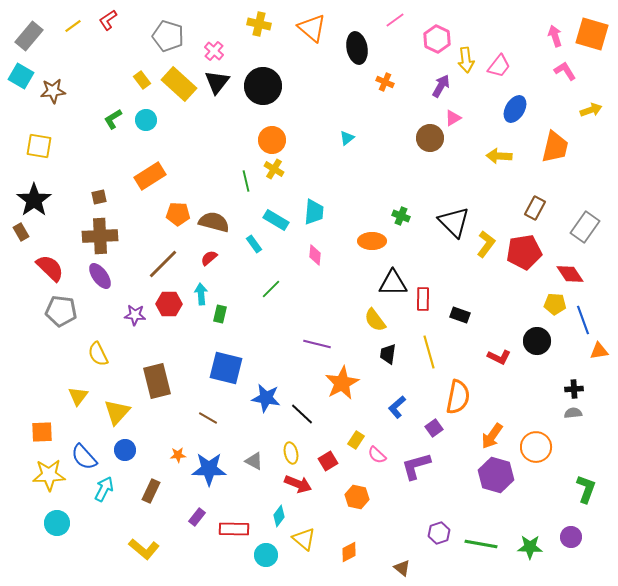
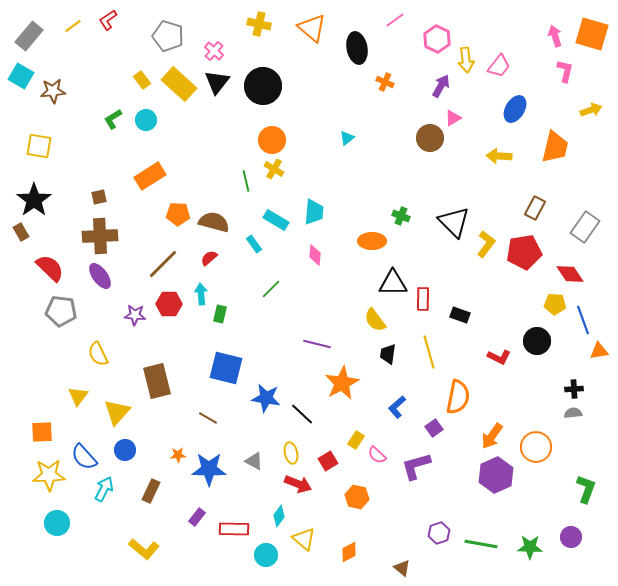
pink L-shape at (565, 71): rotated 45 degrees clockwise
purple hexagon at (496, 475): rotated 20 degrees clockwise
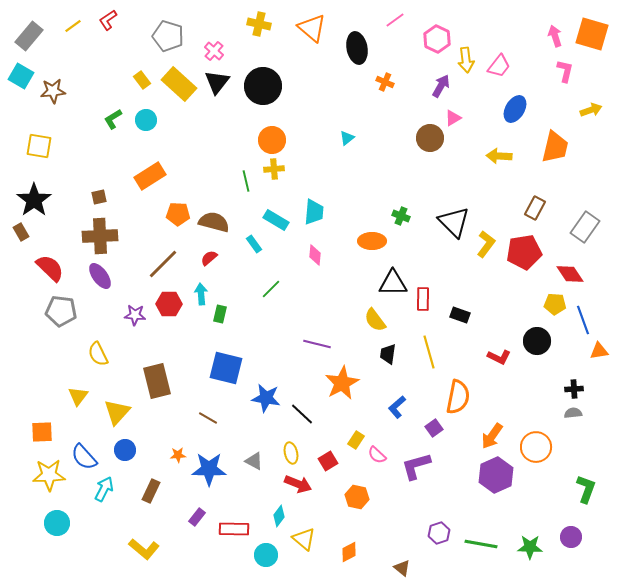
yellow cross at (274, 169): rotated 36 degrees counterclockwise
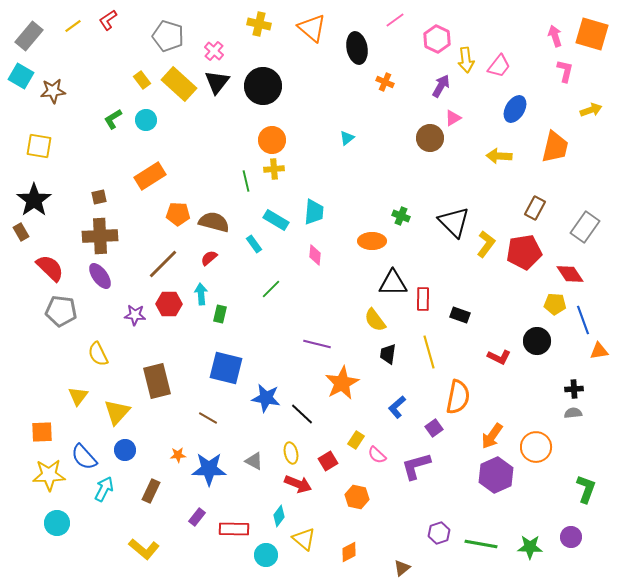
brown triangle at (402, 568): rotated 42 degrees clockwise
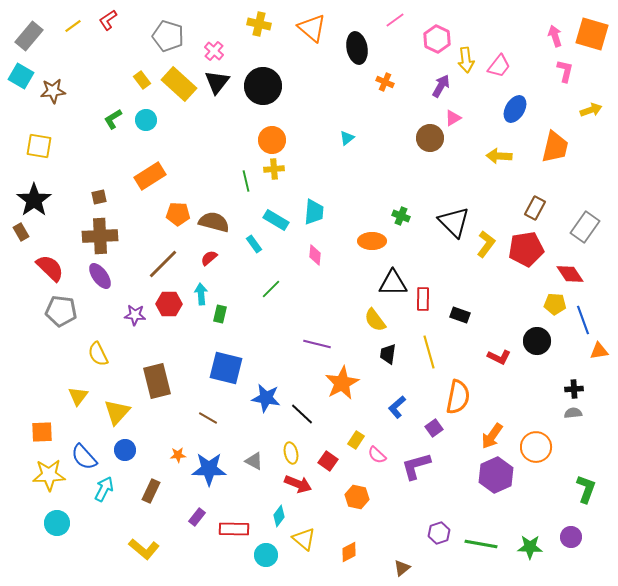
red pentagon at (524, 252): moved 2 px right, 3 px up
red square at (328, 461): rotated 24 degrees counterclockwise
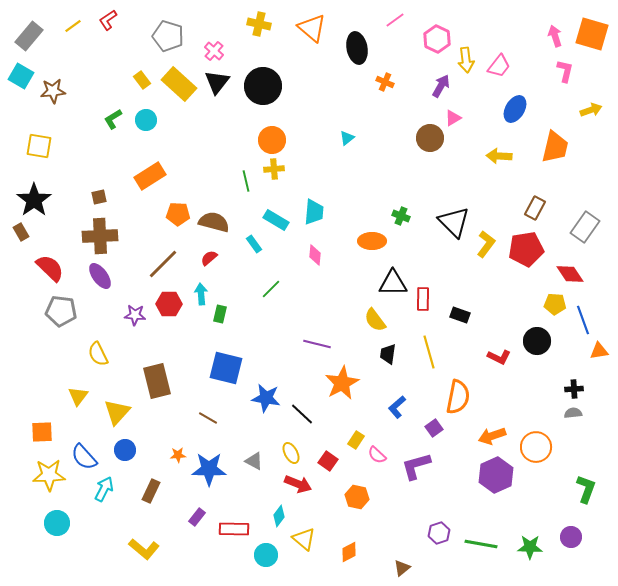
orange arrow at (492, 436): rotated 36 degrees clockwise
yellow ellipse at (291, 453): rotated 15 degrees counterclockwise
